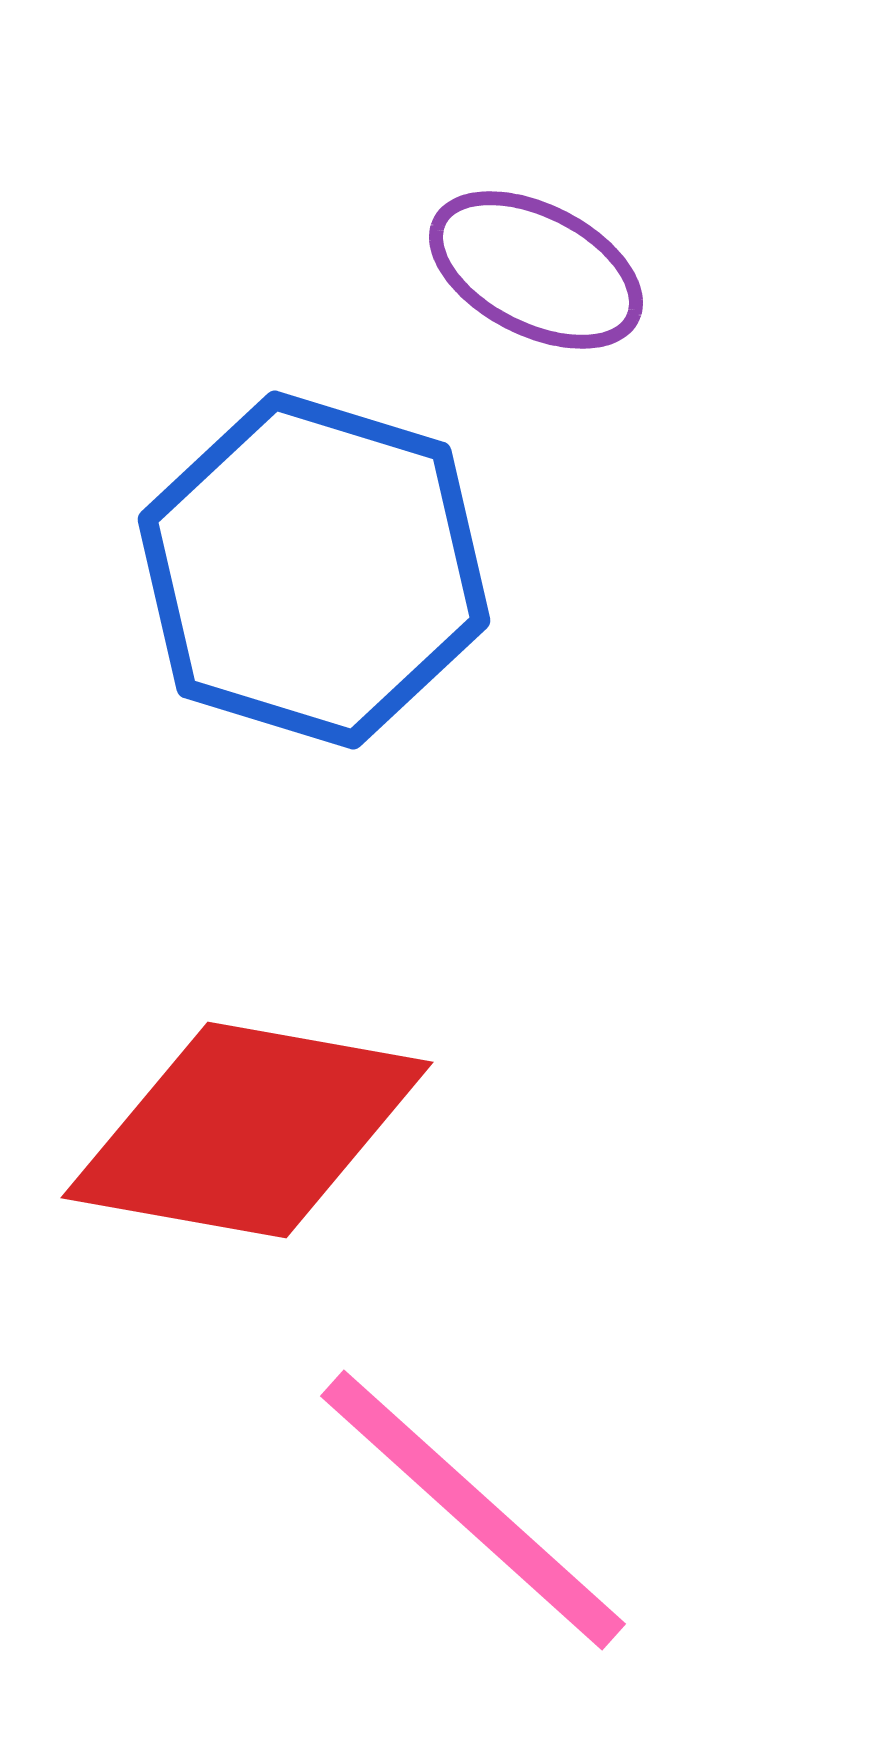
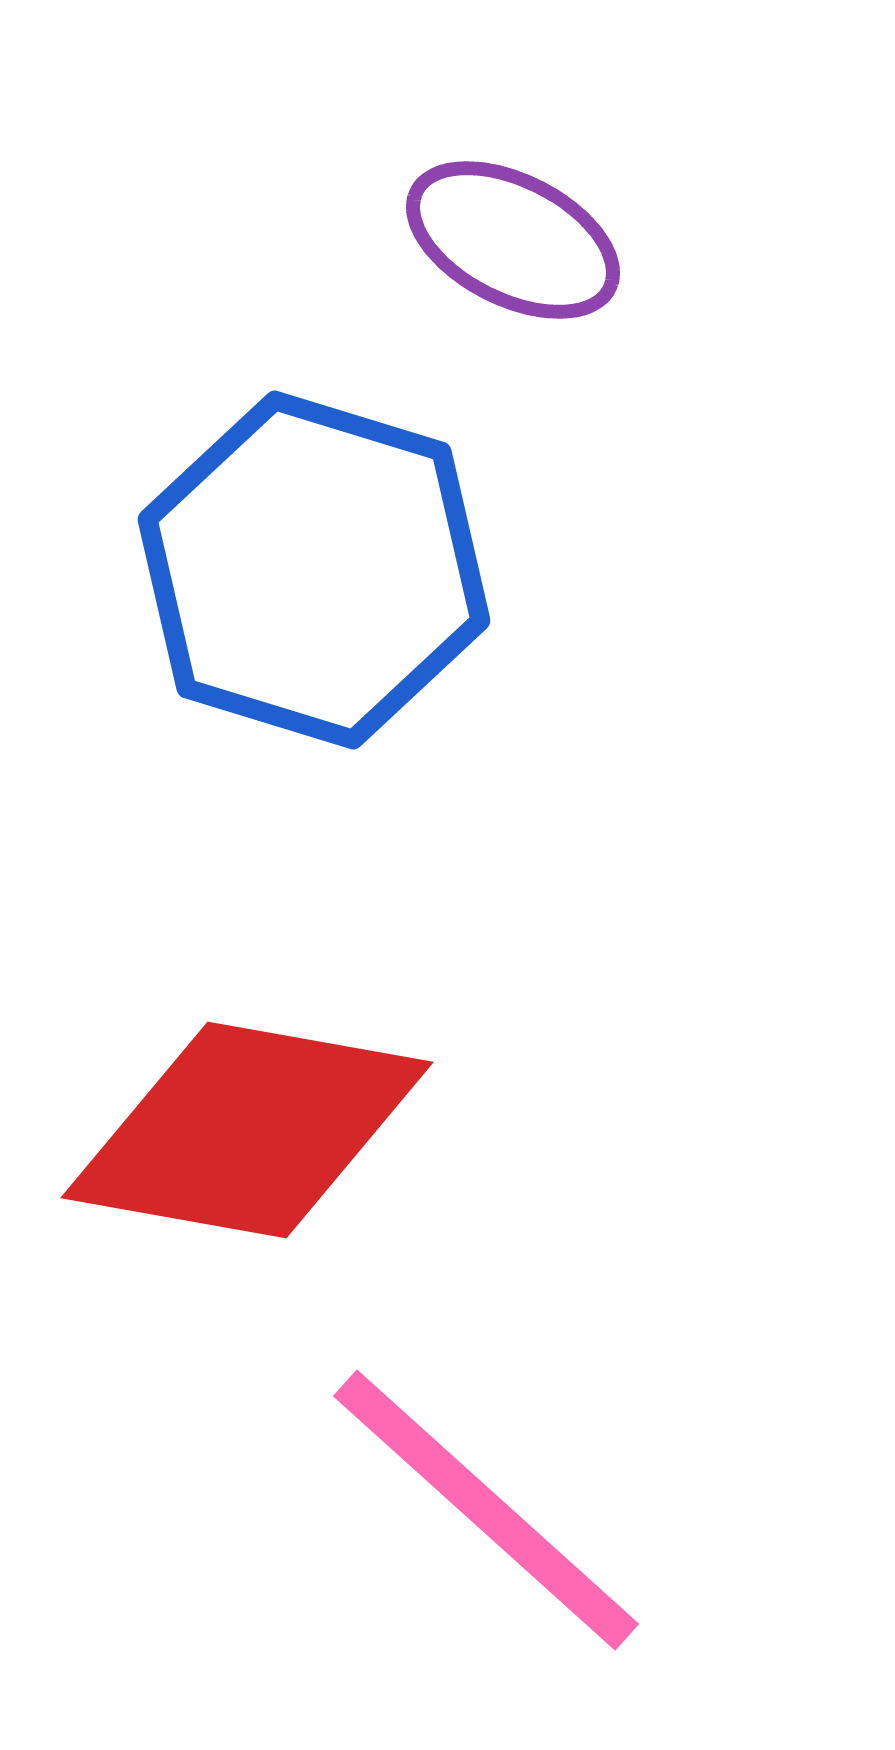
purple ellipse: moved 23 px left, 30 px up
pink line: moved 13 px right
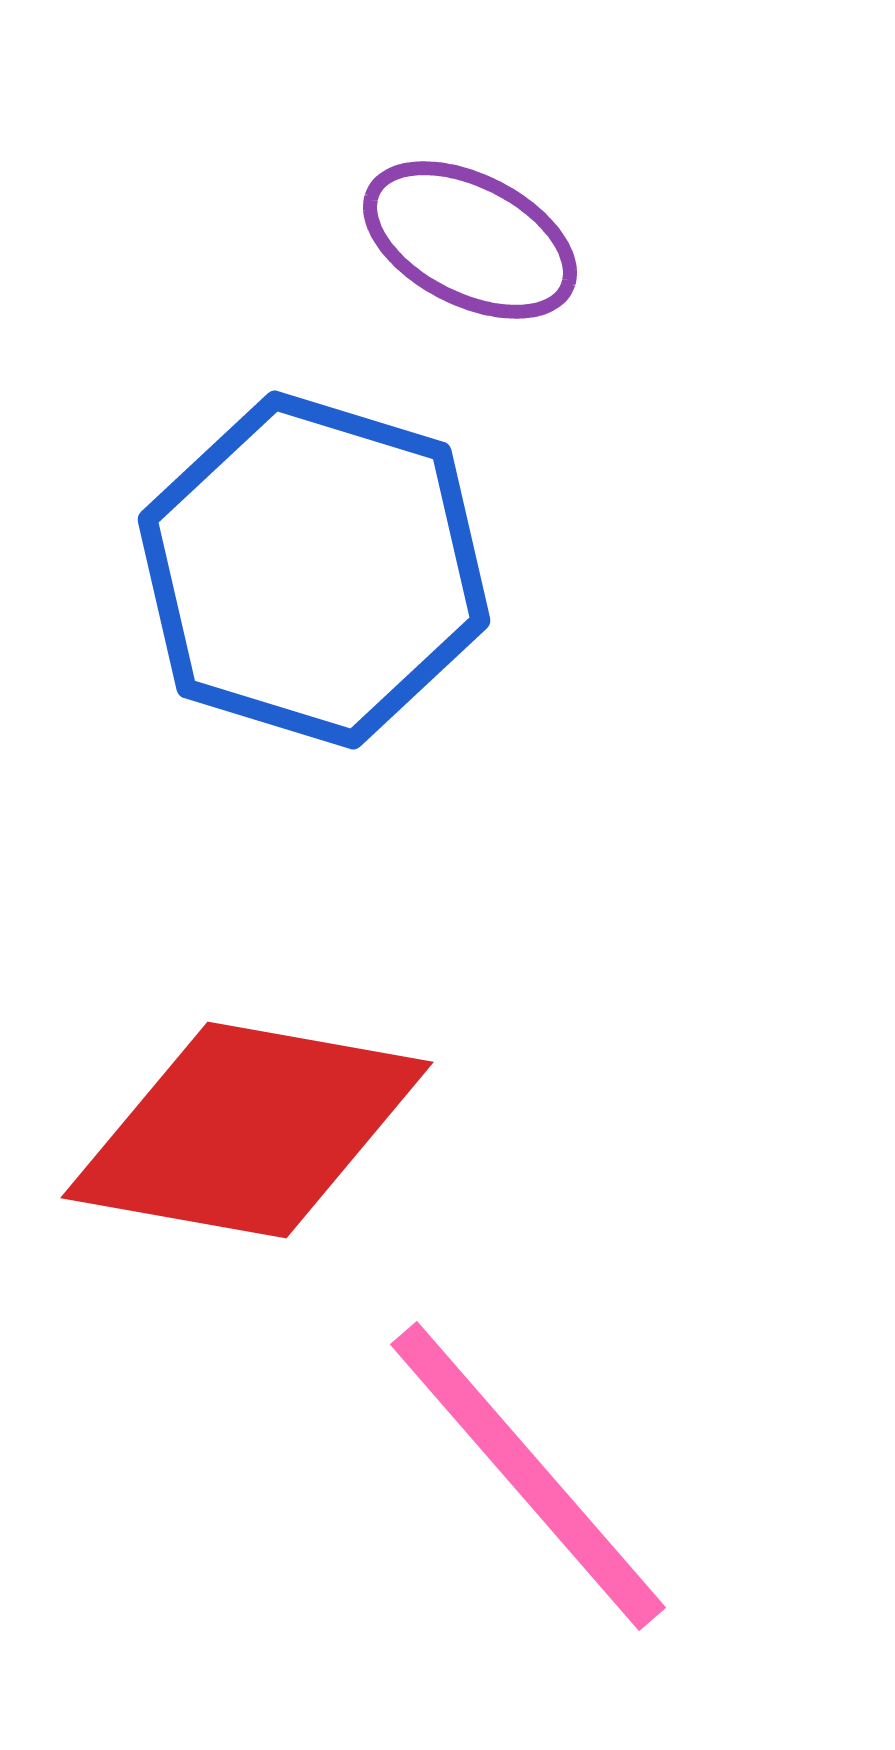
purple ellipse: moved 43 px left
pink line: moved 42 px right, 34 px up; rotated 7 degrees clockwise
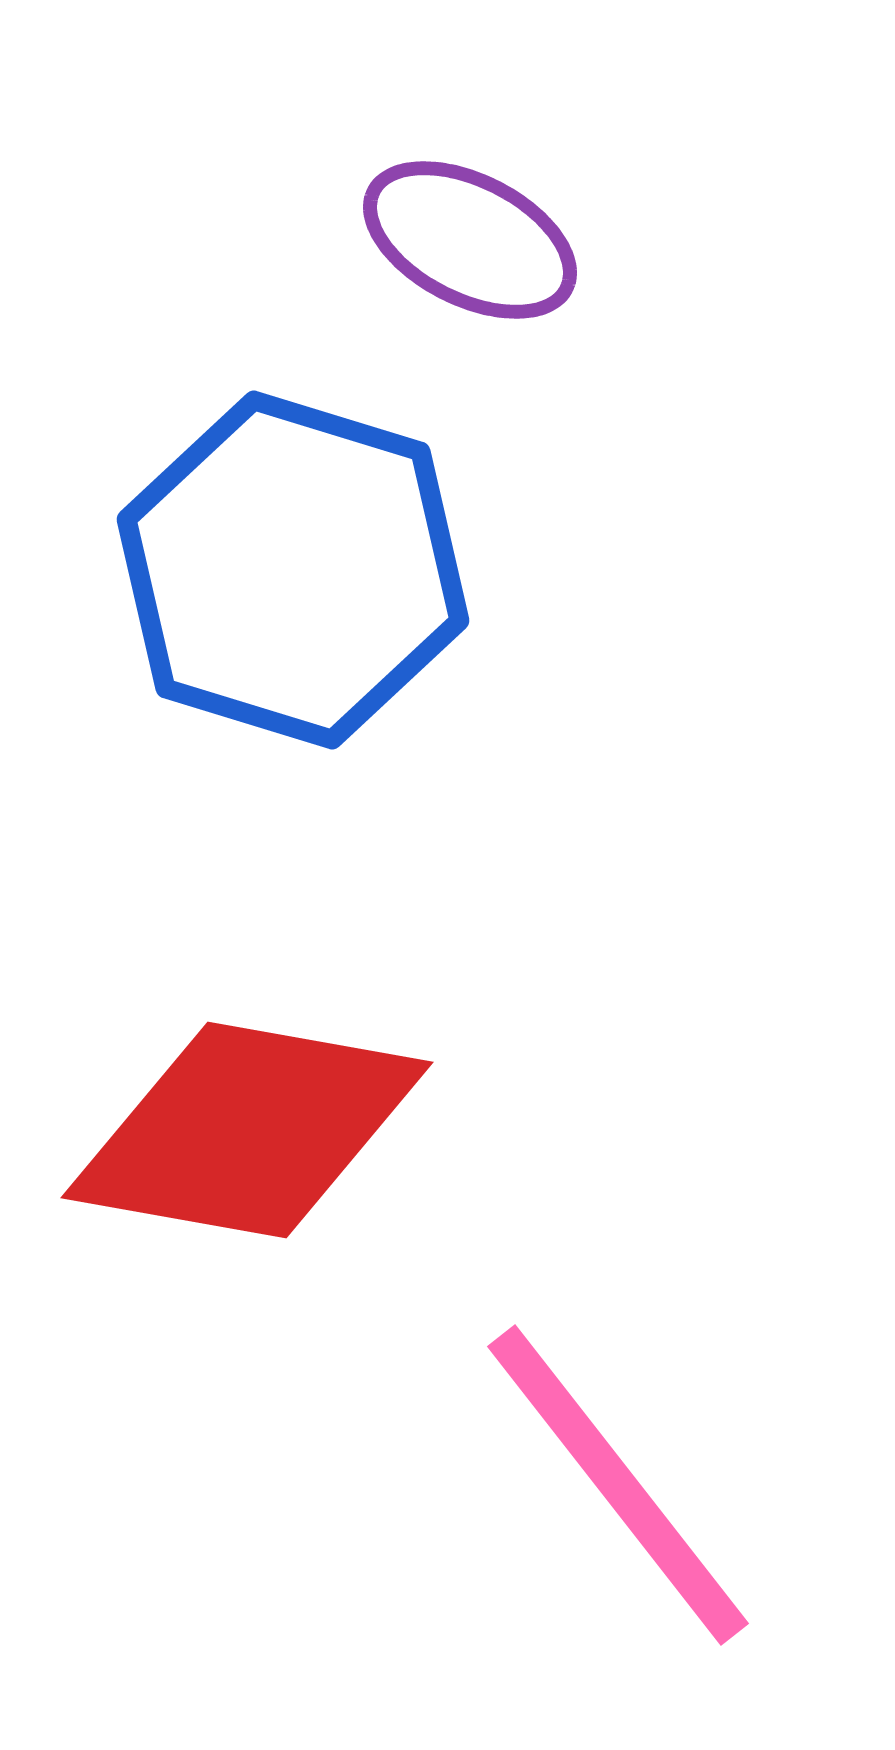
blue hexagon: moved 21 px left
pink line: moved 90 px right, 9 px down; rotated 3 degrees clockwise
